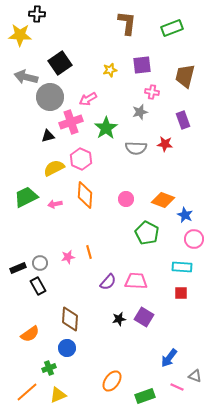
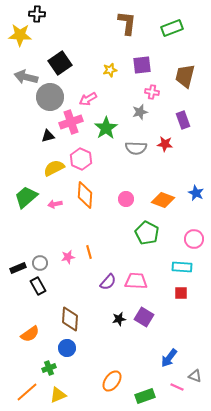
green trapezoid at (26, 197): rotated 15 degrees counterclockwise
blue star at (185, 215): moved 11 px right, 22 px up
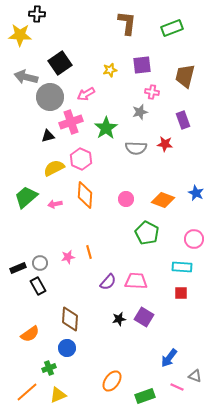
pink arrow at (88, 99): moved 2 px left, 5 px up
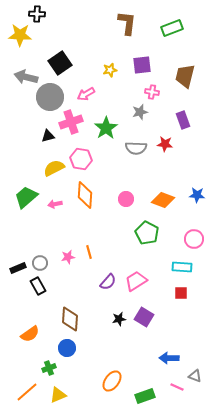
pink hexagon at (81, 159): rotated 15 degrees counterclockwise
blue star at (196, 193): moved 1 px right, 2 px down; rotated 21 degrees counterclockwise
pink trapezoid at (136, 281): rotated 35 degrees counterclockwise
blue arrow at (169, 358): rotated 54 degrees clockwise
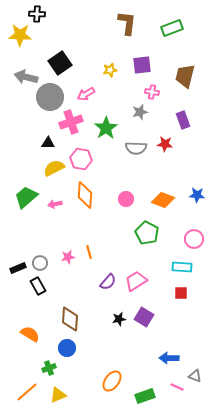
black triangle at (48, 136): moved 7 px down; rotated 16 degrees clockwise
orange semicircle at (30, 334): rotated 114 degrees counterclockwise
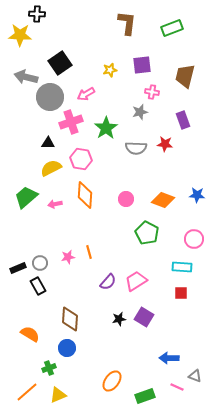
yellow semicircle at (54, 168): moved 3 px left
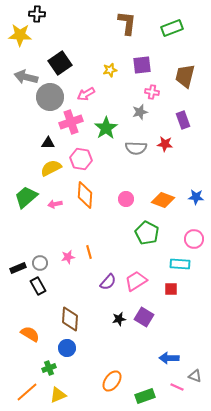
blue star at (197, 195): moved 1 px left, 2 px down
cyan rectangle at (182, 267): moved 2 px left, 3 px up
red square at (181, 293): moved 10 px left, 4 px up
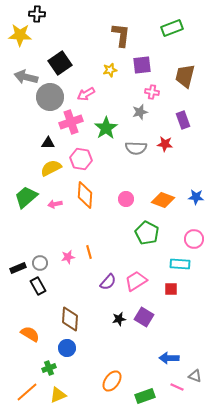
brown L-shape at (127, 23): moved 6 px left, 12 px down
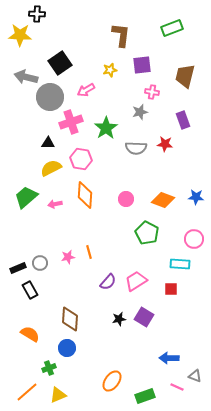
pink arrow at (86, 94): moved 4 px up
black rectangle at (38, 286): moved 8 px left, 4 px down
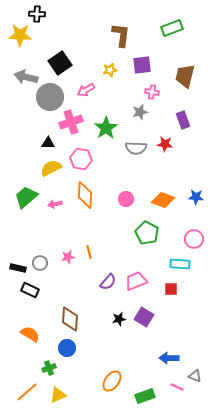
black rectangle at (18, 268): rotated 35 degrees clockwise
pink trapezoid at (136, 281): rotated 10 degrees clockwise
black rectangle at (30, 290): rotated 36 degrees counterclockwise
